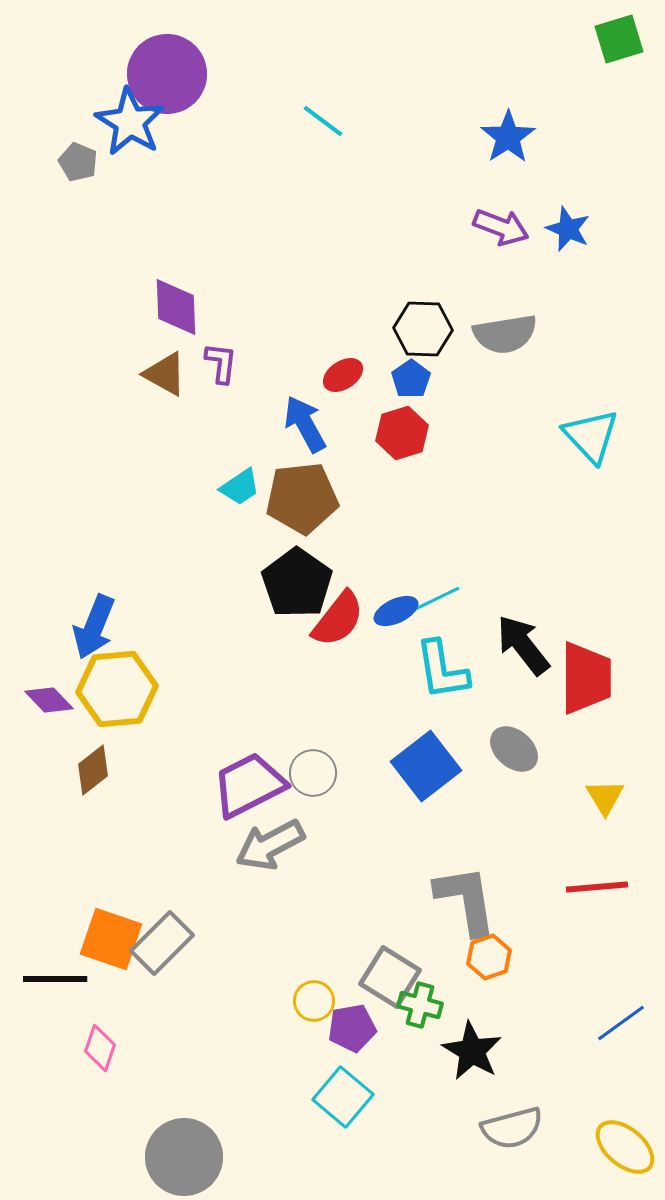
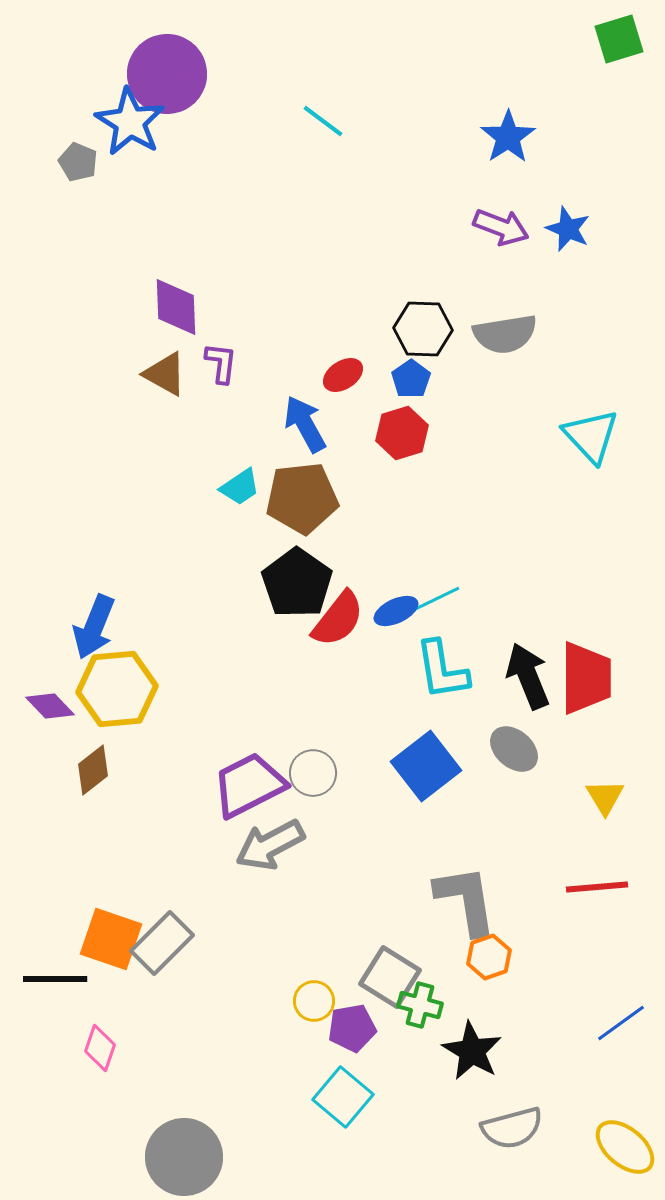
black arrow at (523, 645): moved 5 px right, 31 px down; rotated 16 degrees clockwise
purple diamond at (49, 700): moved 1 px right, 6 px down
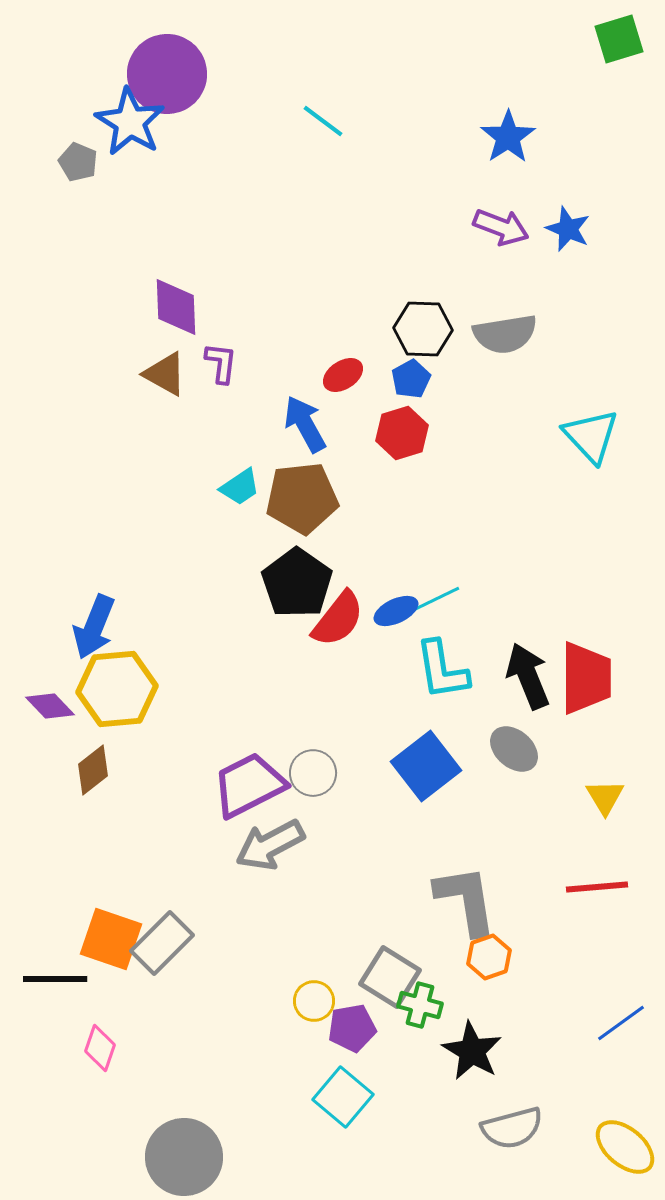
blue pentagon at (411, 379): rotated 6 degrees clockwise
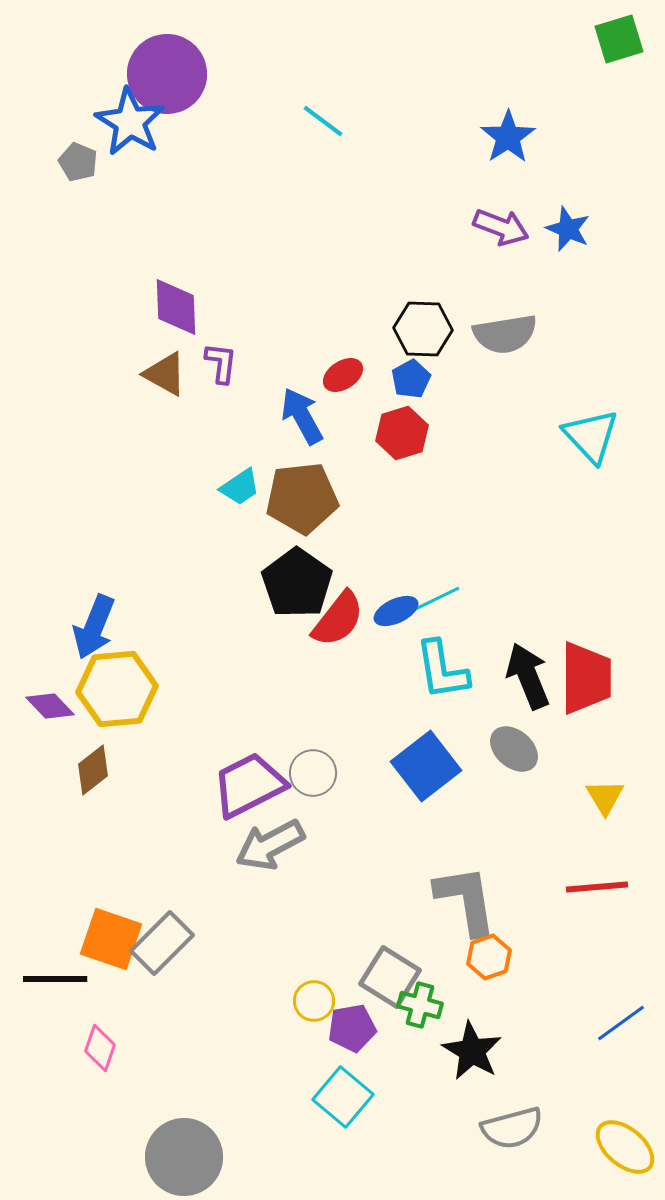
blue arrow at (305, 424): moved 3 px left, 8 px up
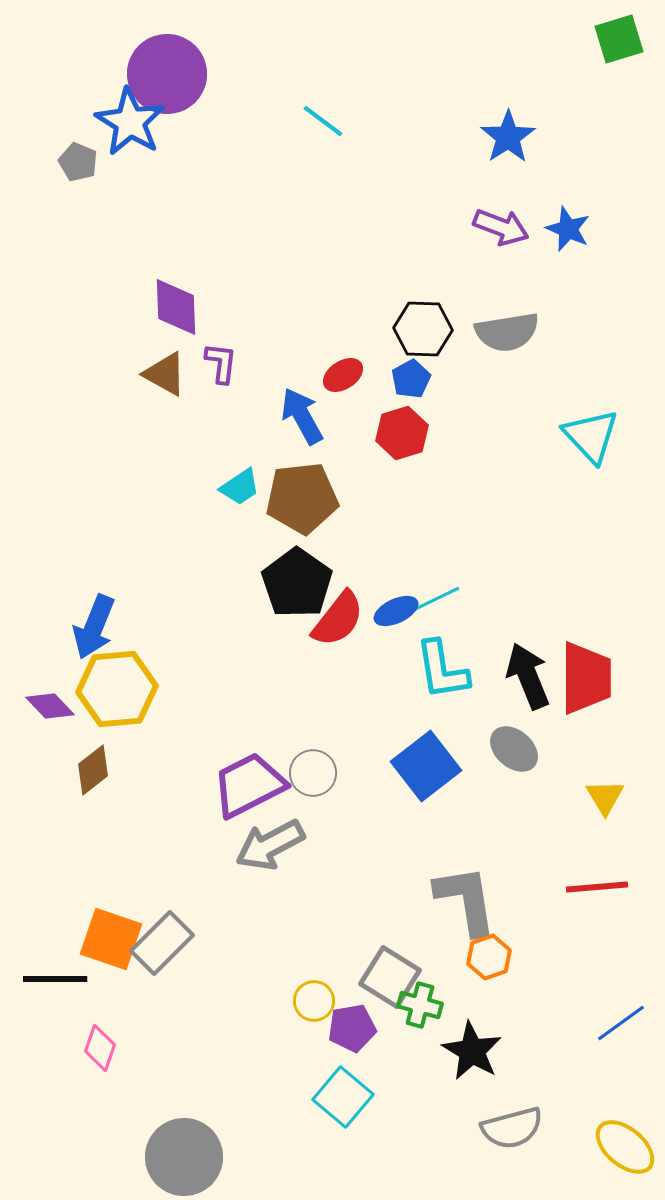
gray semicircle at (505, 334): moved 2 px right, 2 px up
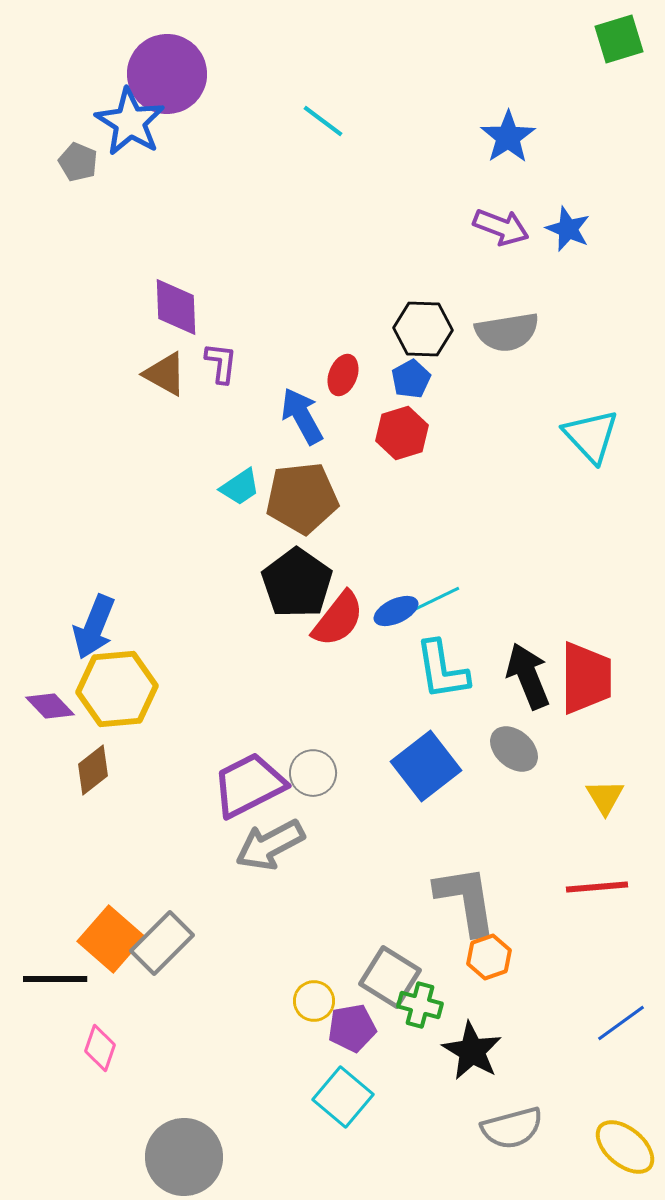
red ellipse at (343, 375): rotated 36 degrees counterclockwise
orange square at (111, 939): rotated 22 degrees clockwise
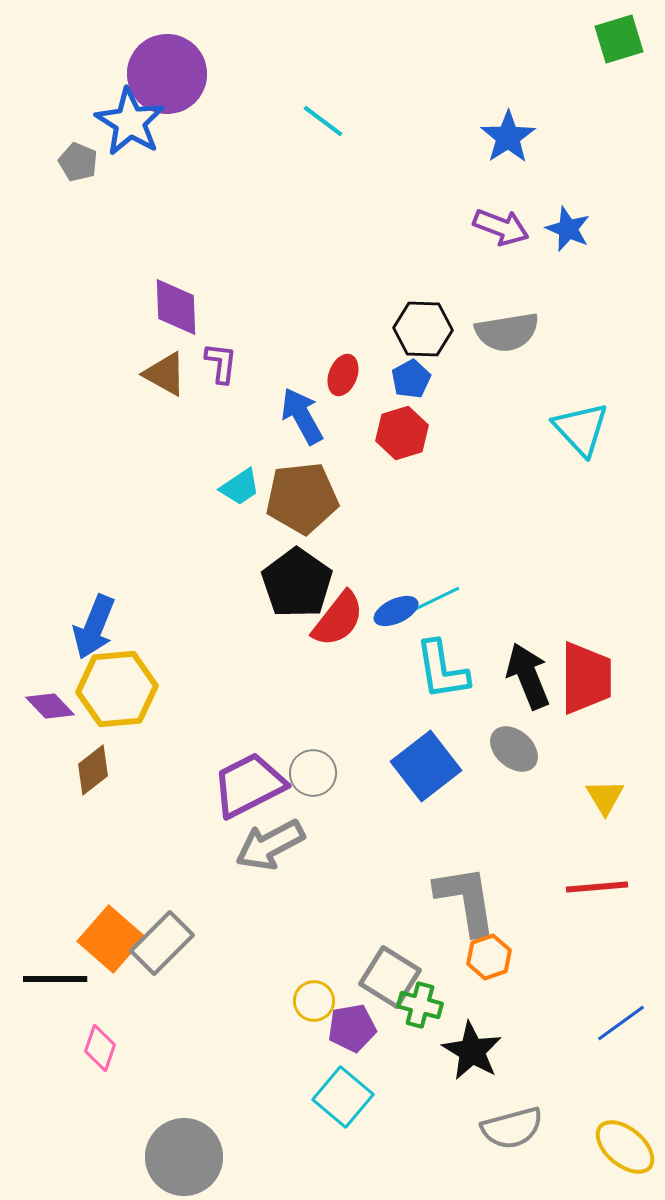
cyan triangle at (591, 436): moved 10 px left, 7 px up
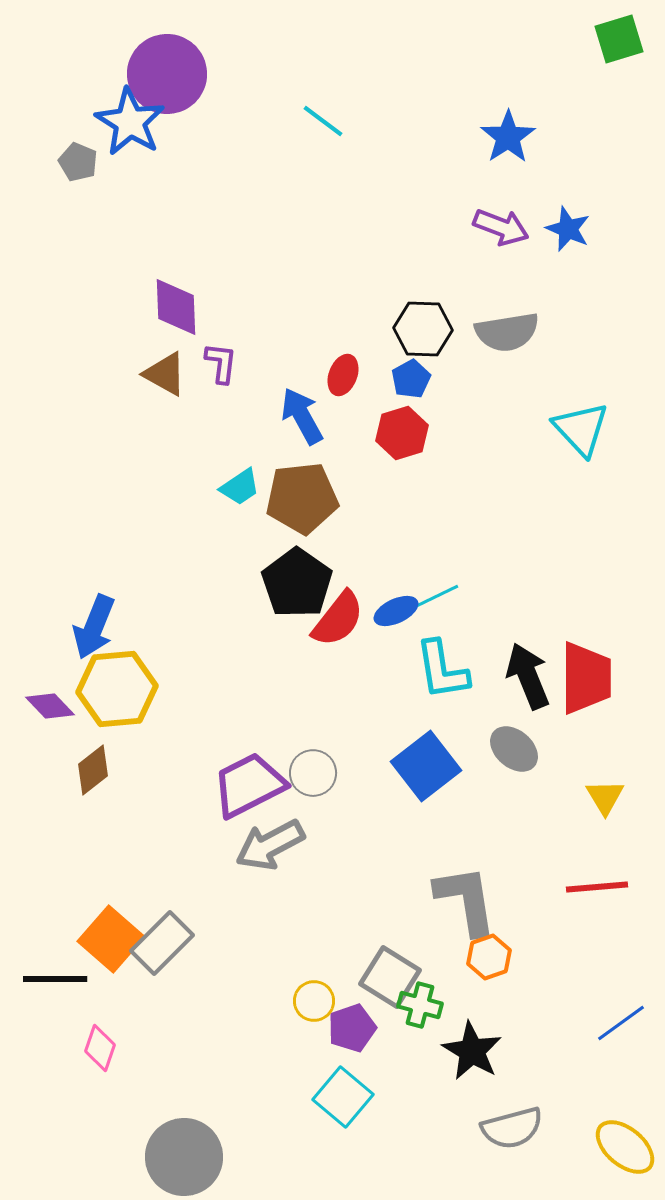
cyan line at (434, 600): moved 1 px left, 2 px up
purple pentagon at (352, 1028): rotated 9 degrees counterclockwise
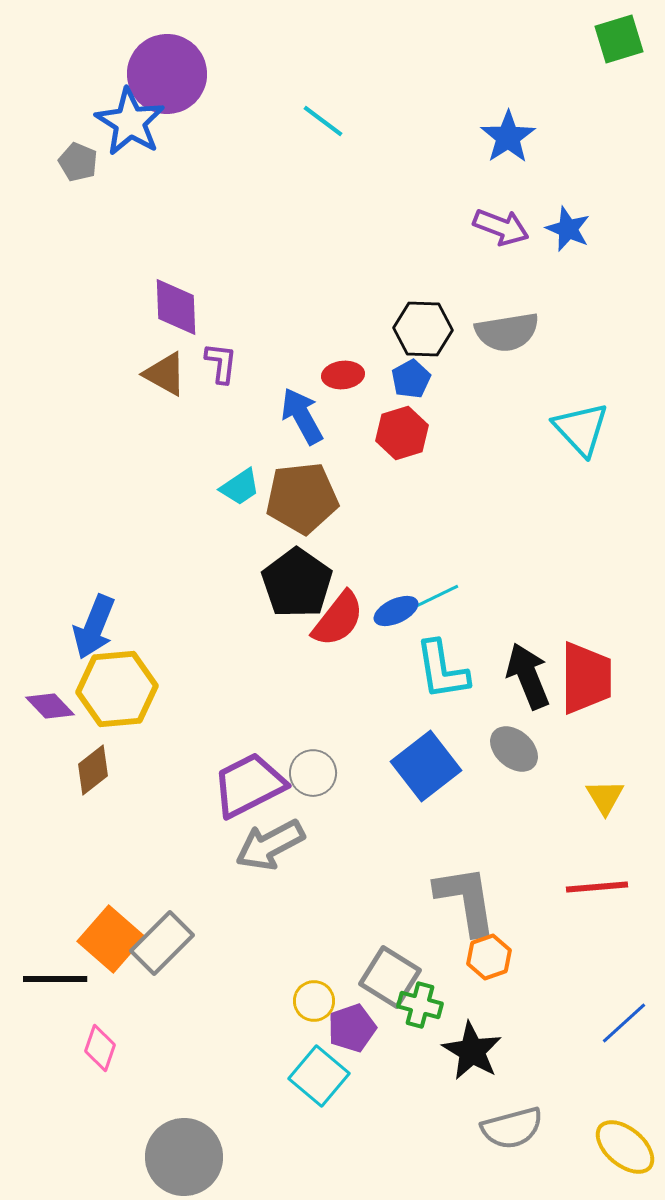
red ellipse at (343, 375): rotated 63 degrees clockwise
blue line at (621, 1023): moved 3 px right; rotated 6 degrees counterclockwise
cyan square at (343, 1097): moved 24 px left, 21 px up
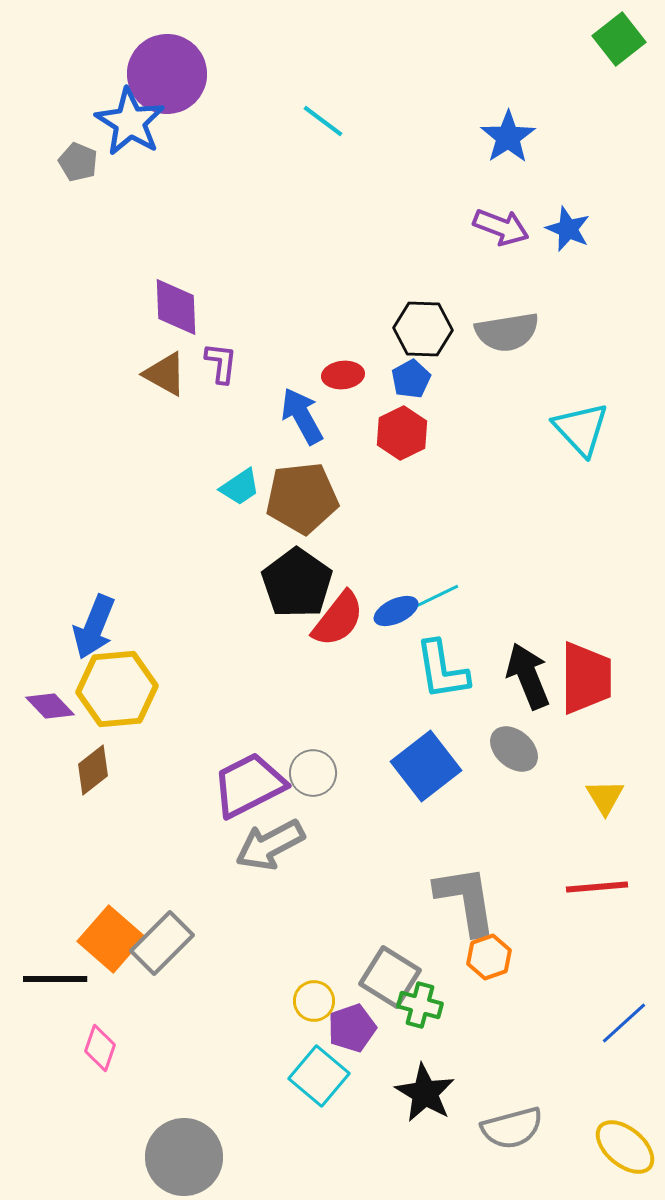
green square at (619, 39): rotated 21 degrees counterclockwise
red hexagon at (402, 433): rotated 9 degrees counterclockwise
black star at (472, 1051): moved 47 px left, 42 px down
